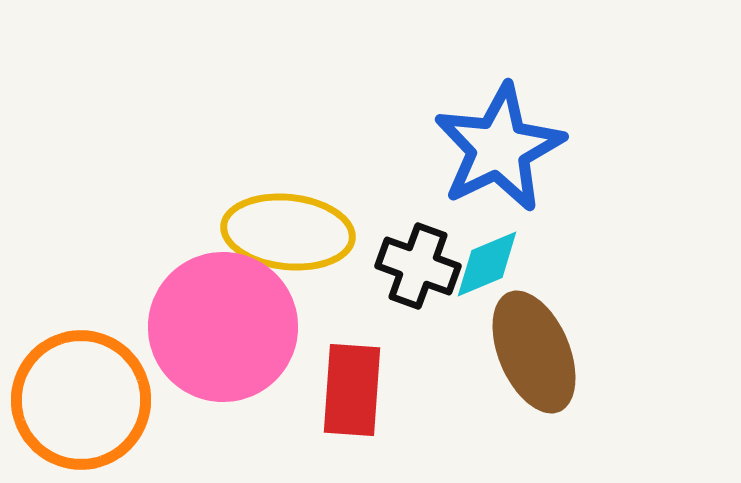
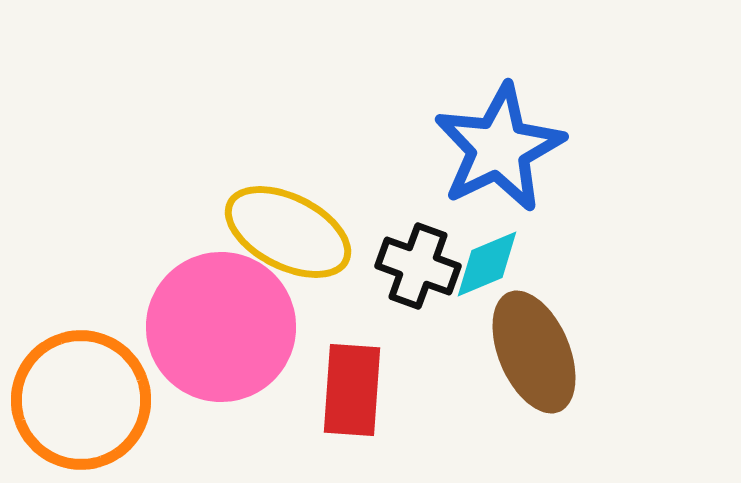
yellow ellipse: rotated 21 degrees clockwise
pink circle: moved 2 px left
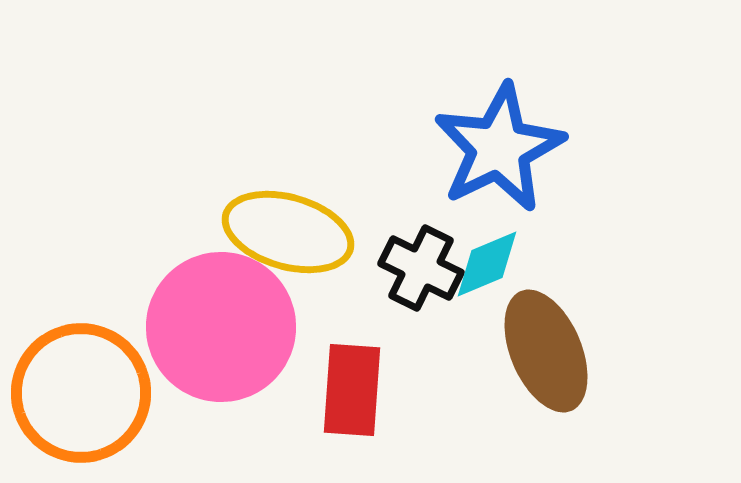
yellow ellipse: rotated 11 degrees counterclockwise
black cross: moved 3 px right, 2 px down; rotated 6 degrees clockwise
brown ellipse: moved 12 px right, 1 px up
orange circle: moved 7 px up
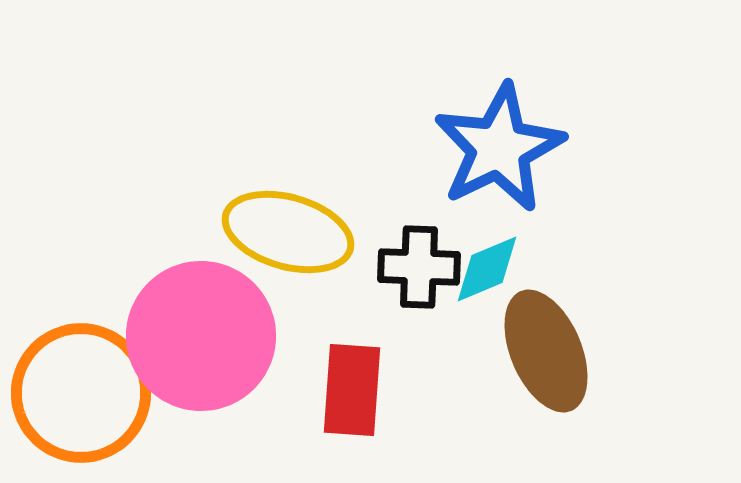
cyan diamond: moved 5 px down
black cross: moved 2 px left, 1 px up; rotated 24 degrees counterclockwise
pink circle: moved 20 px left, 9 px down
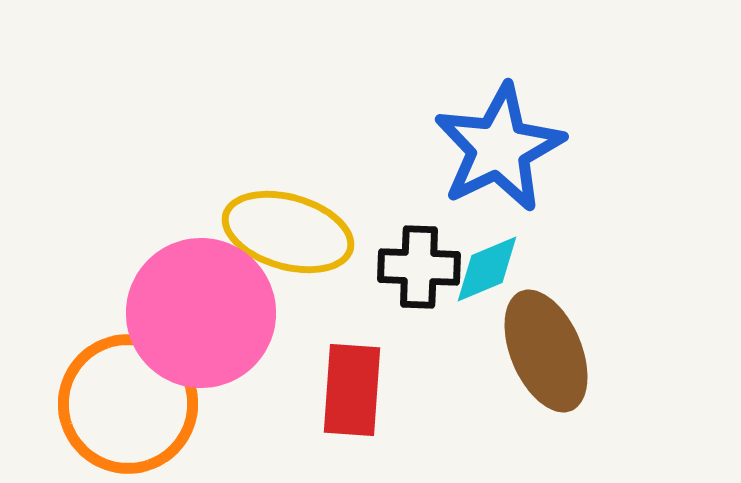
pink circle: moved 23 px up
orange circle: moved 47 px right, 11 px down
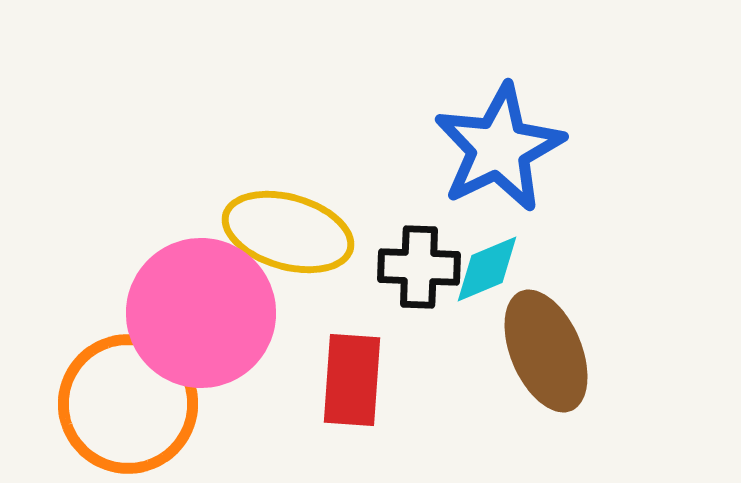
red rectangle: moved 10 px up
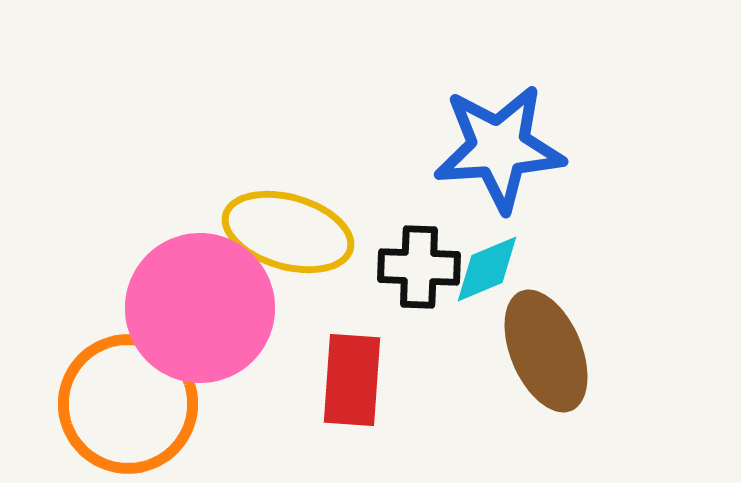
blue star: rotated 22 degrees clockwise
pink circle: moved 1 px left, 5 px up
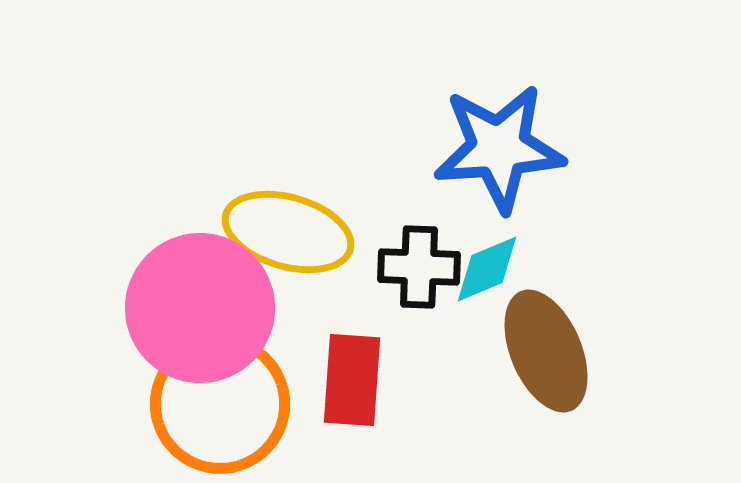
orange circle: moved 92 px right
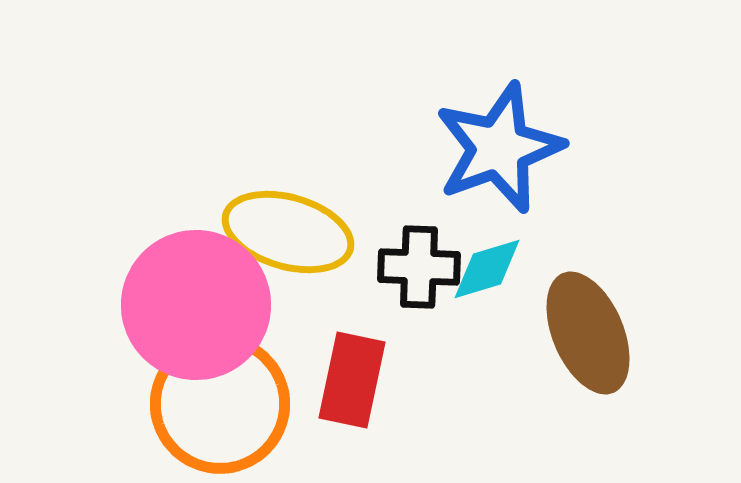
blue star: rotated 16 degrees counterclockwise
cyan diamond: rotated 6 degrees clockwise
pink circle: moved 4 px left, 3 px up
brown ellipse: moved 42 px right, 18 px up
red rectangle: rotated 8 degrees clockwise
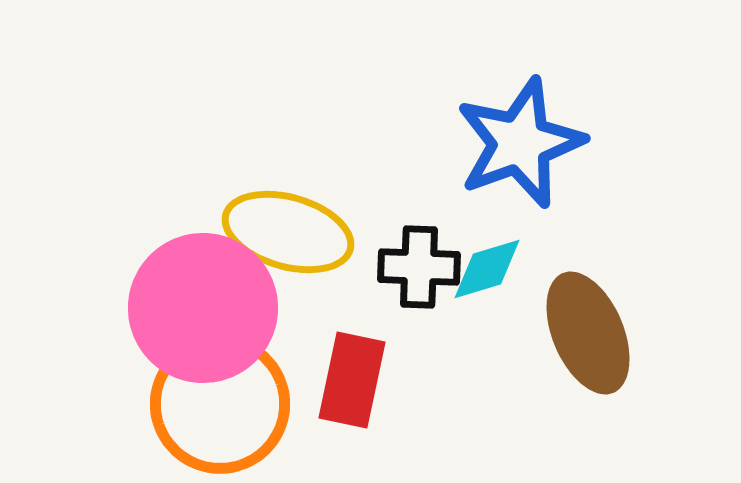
blue star: moved 21 px right, 5 px up
pink circle: moved 7 px right, 3 px down
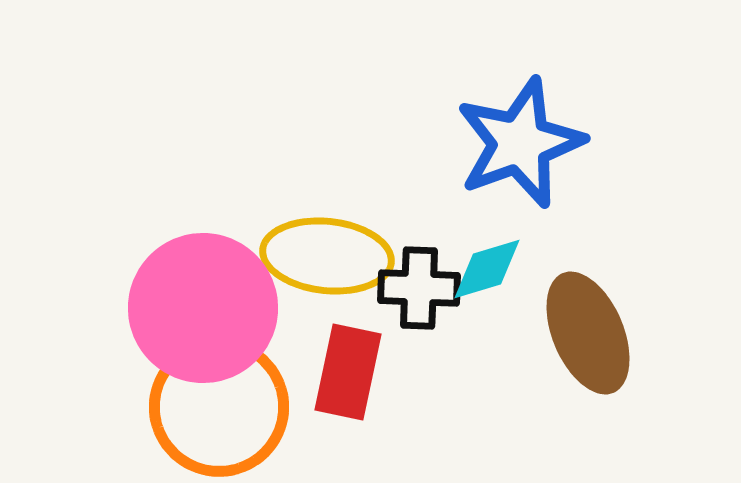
yellow ellipse: moved 39 px right, 24 px down; rotated 10 degrees counterclockwise
black cross: moved 21 px down
red rectangle: moved 4 px left, 8 px up
orange circle: moved 1 px left, 3 px down
